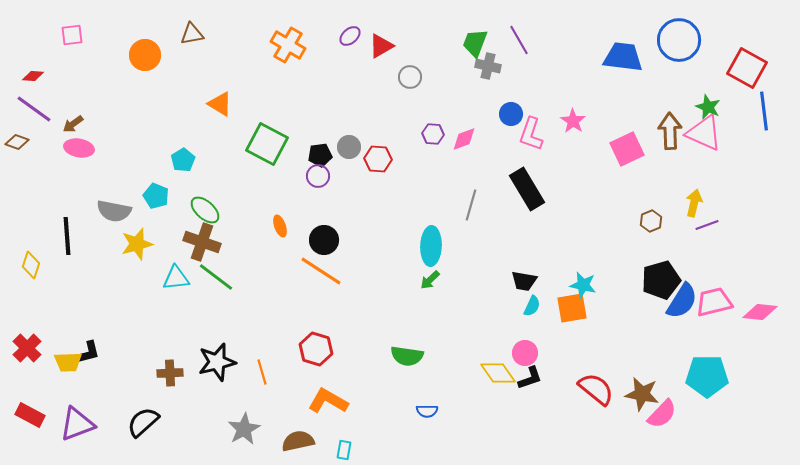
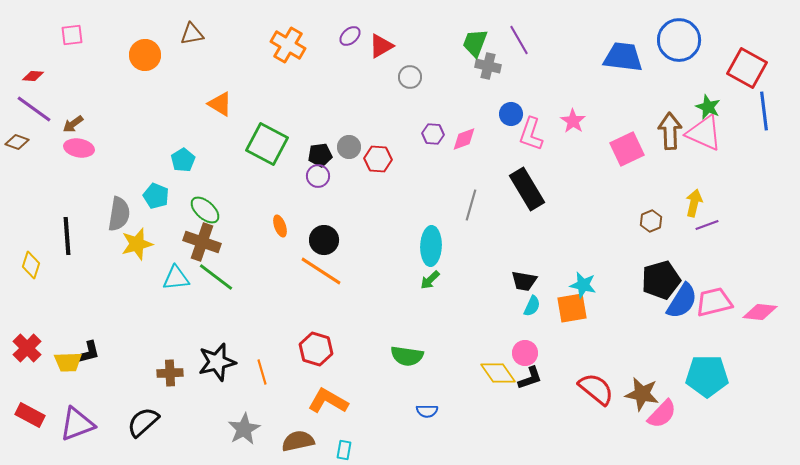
gray semicircle at (114, 211): moved 5 px right, 3 px down; rotated 92 degrees counterclockwise
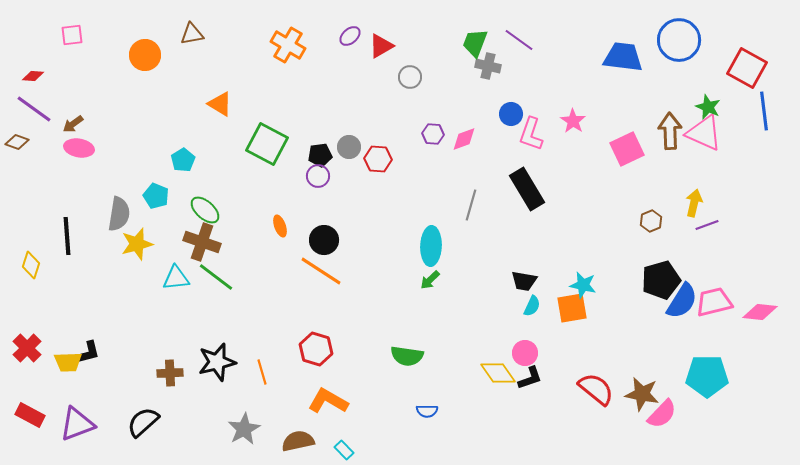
purple line at (519, 40): rotated 24 degrees counterclockwise
cyan rectangle at (344, 450): rotated 54 degrees counterclockwise
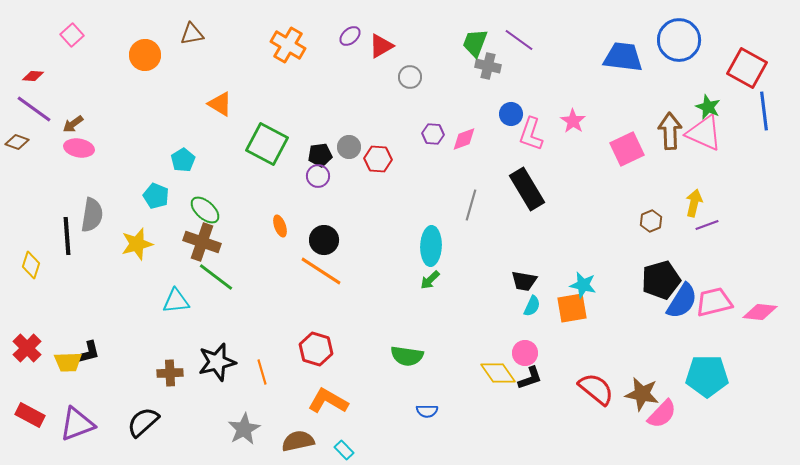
pink square at (72, 35): rotated 35 degrees counterclockwise
gray semicircle at (119, 214): moved 27 px left, 1 px down
cyan triangle at (176, 278): moved 23 px down
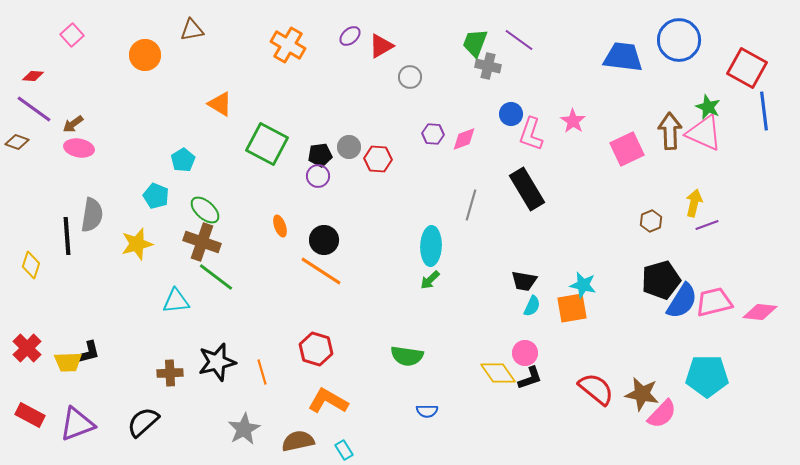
brown triangle at (192, 34): moved 4 px up
cyan rectangle at (344, 450): rotated 12 degrees clockwise
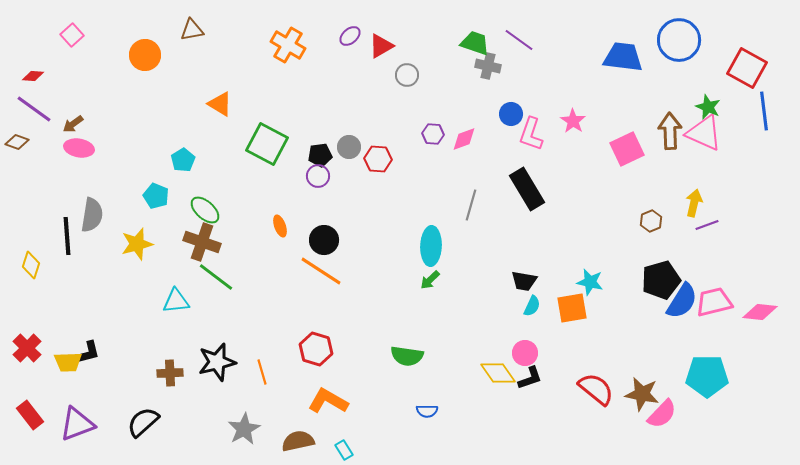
green trapezoid at (475, 43): rotated 88 degrees clockwise
gray circle at (410, 77): moved 3 px left, 2 px up
cyan star at (583, 285): moved 7 px right, 3 px up
red rectangle at (30, 415): rotated 24 degrees clockwise
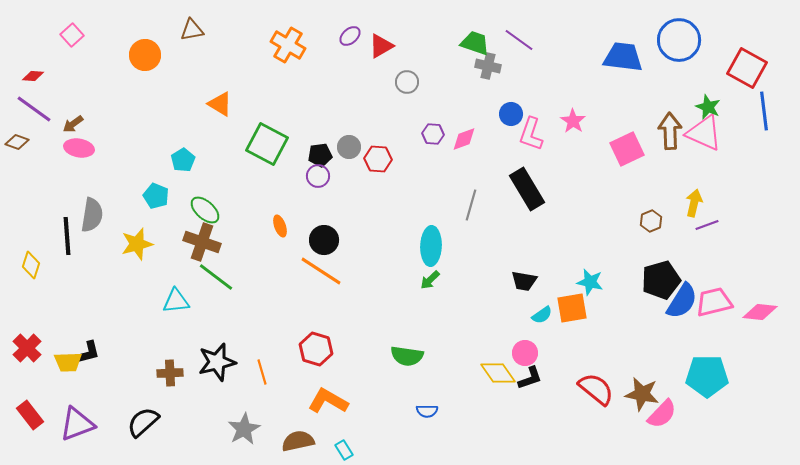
gray circle at (407, 75): moved 7 px down
cyan semicircle at (532, 306): moved 10 px right, 9 px down; rotated 30 degrees clockwise
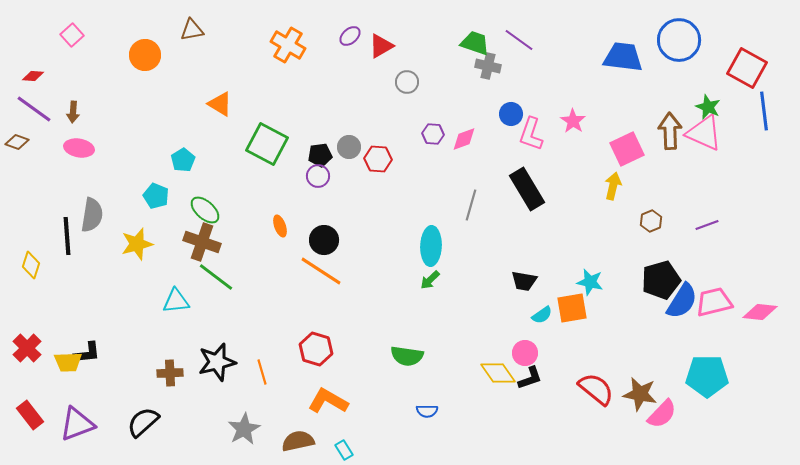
brown arrow at (73, 124): moved 12 px up; rotated 50 degrees counterclockwise
yellow arrow at (694, 203): moved 81 px left, 17 px up
black L-shape at (87, 353): rotated 8 degrees clockwise
brown star at (642, 394): moved 2 px left
